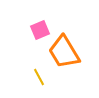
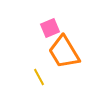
pink square: moved 10 px right, 2 px up
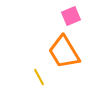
pink square: moved 21 px right, 12 px up
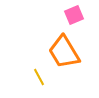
pink square: moved 3 px right, 1 px up
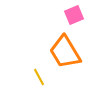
orange trapezoid: moved 1 px right
